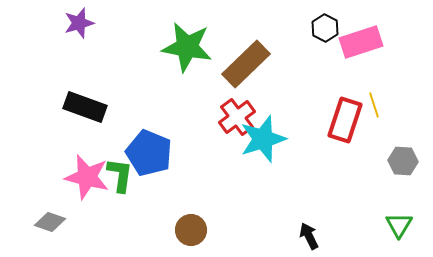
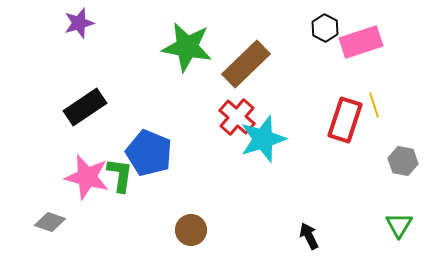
black rectangle: rotated 54 degrees counterclockwise
red cross: rotated 12 degrees counterclockwise
gray hexagon: rotated 8 degrees clockwise
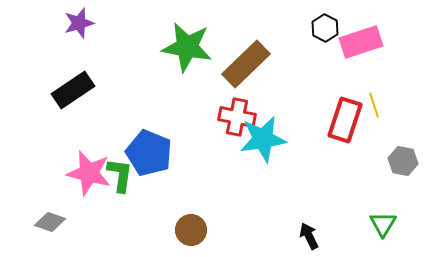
black rectangle: moved 12 px left, 17 px up
red cross: rotated 30 degrees counterclockwise
cyan star: rotated 9 degrees clockwise
pink star: moved 2 px right, 4 px up
green triangle: moved 16 px left, 1 px up
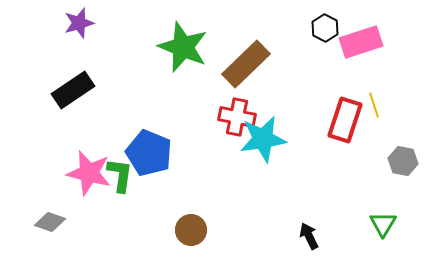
green star: moved 4 px left; rotated 12 degrees clockwise
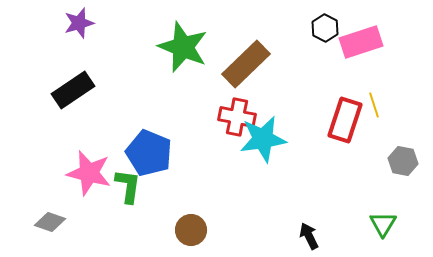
green L-shape: moved 8 px right, 11 px down
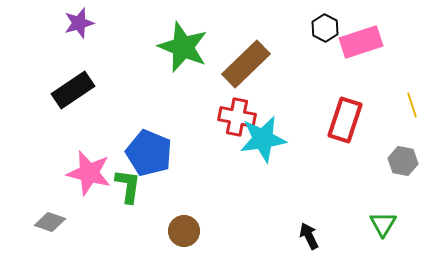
yellow line: moved 38 px right
brown circle: moved 7 px left, 1 px down
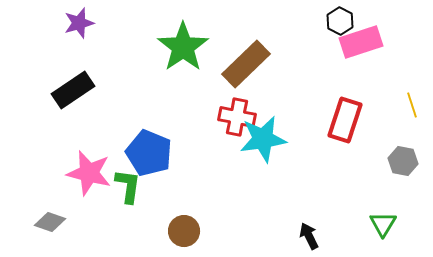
black hexagon: moved 15 px right, 7 px up
green star: rotated 15 degrees clockwise
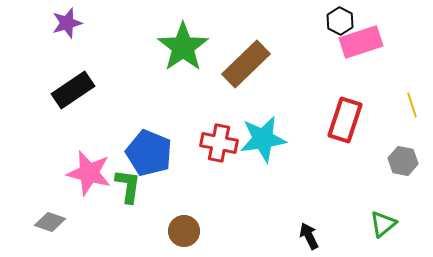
purple star: moved 12 px left
red cross: moved 18 px left, 26 px down
green triangle: rotated 20 degrees clockwise
